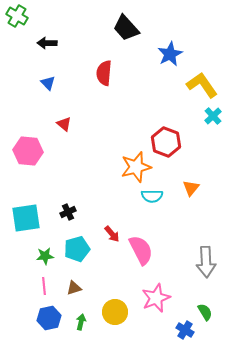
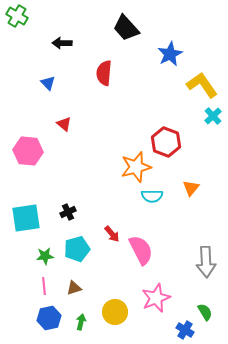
black arrow: moved 15 px right
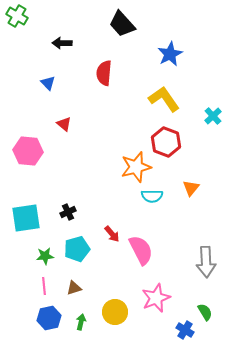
black trapezoid: moved 4 px left, 4 px up
yellow L-shape: moved 38 px left, 14 px down
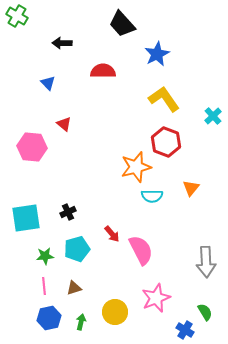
blue star: moved 13 px left
red semicircle: moved 1 px left, 2 px up; rotated 85 degrees clockwise
pink hexagon: moved 4 px right, 4 px up
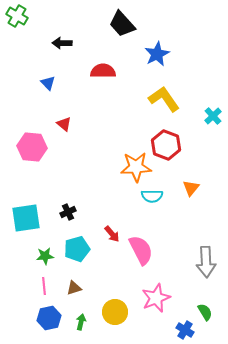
red hexagon: moved 3 px down
orange star: rotated 12 degrees clockwise
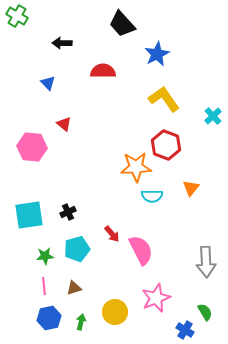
cyan square: moved 3 px right, 3 px up
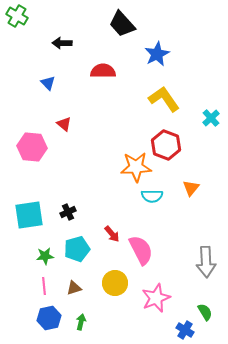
cyan cross: moved 2 px left, 2 px down
yellow circle: moved 29 px up
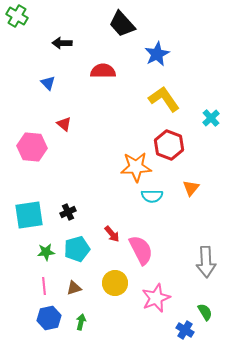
red hexagon: moved 3 px right
green star: moved 1 px right, 4 px up
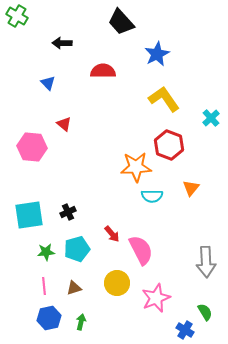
black trapezoid: moved 1 px left, 2 px up
yellow circle: moved 2 px right
